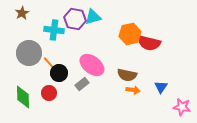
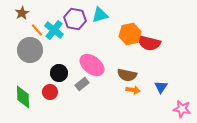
cyan triangle: moved 7 px right, 2 px up
cyan cross: rotated 30 degrees clockwise
gray circle: moved 1 px right, 3 px up
orange line: moved 12 px left, 33 px up
red circle: moved 1 px right, 1 px up
pink star: moved 2 px down
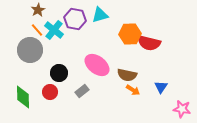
brown star: moved 16 px right, 3 px up
orange hexagon: rotated 10 degrees clockwise
pink ellipse: moved 5 px right
gray rectangle: moved 7 px down
orange arrow: rotated 24 degrees clockwise
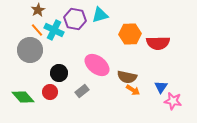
cyan cross: rotated 12 degrees counterclockwise
red semicircle: moved 9 px right; rotated 15 degrees counterclockwise
brown semicircle: moved 2 px down
green diamond: rotated 40 degrees counterclockwise
pink star: moved 9 px left, 8 px up
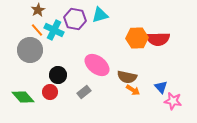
orange hexagon: moved 7 px right, 4 px down
red semicircle: moved 4 px up
black circle: moved 1 px left, 2 px down
blue triangle: rotated 16 degrees counterclockwise
gray rectangle: moved 2 px right, 1 px down
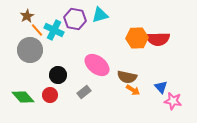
brown star: moved 11 px left, 6 px down
red circle: moved 3 px down
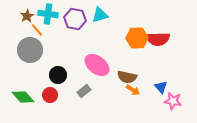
cyan cross: moved 6 px left, 16 px up; rotated 18 degrees counterclockwise
gray rectangle: moved 1 px up
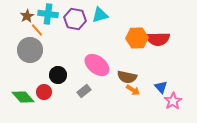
red circle: moved 6 px left, 3 px up
pink star: rotated 30 degrees clockwise
